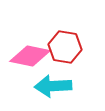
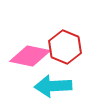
red hexagon: rotated 12 degrees clockwise
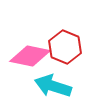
cyan arrow: rotated 21 degrees clockwise
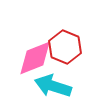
pink diamond: moved 5 px right, 2 px down; rotated 33 degrees counterclockwise
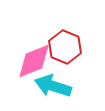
pink diamond: moved 1 px left, 3 px down
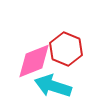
red hexagon: moved 1 px right, 2 px down
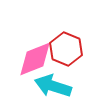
pink diamond: moved 1 px right, 2 px up
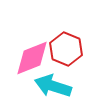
pink diamond: moved 3 px left, 1 px up
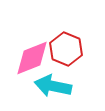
cyan arrow: rotated 6 degrees counterclockwise
